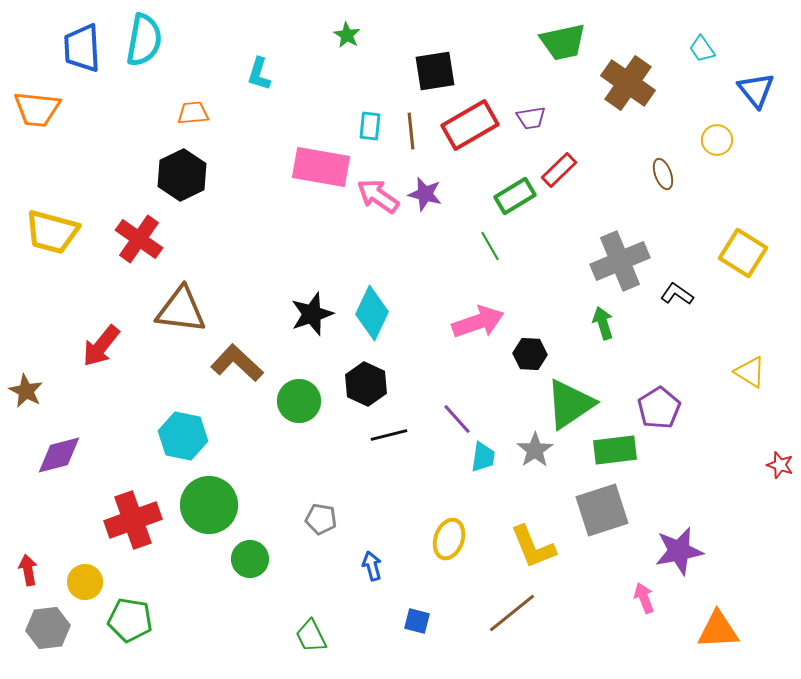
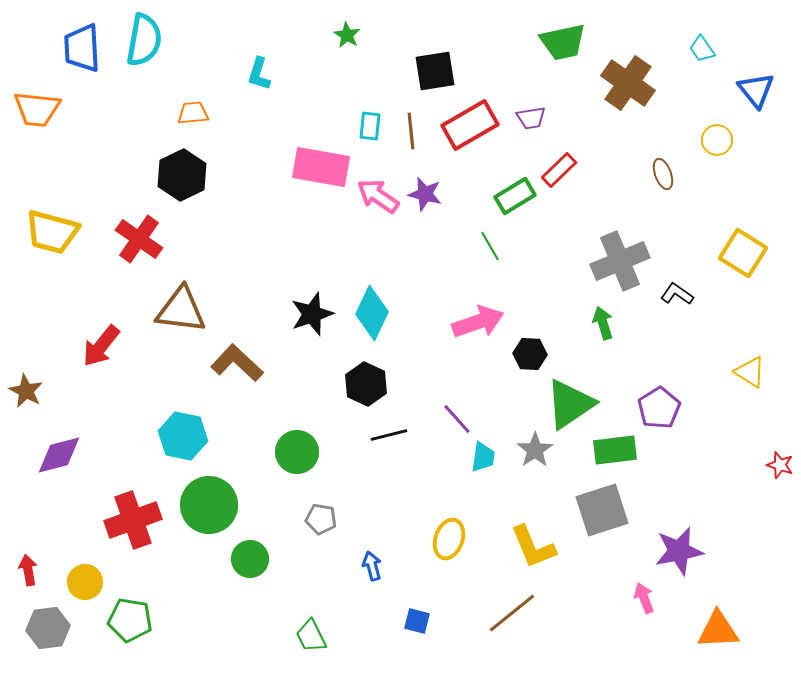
green circle at (299, 401): moved 2 px left, 51 px down
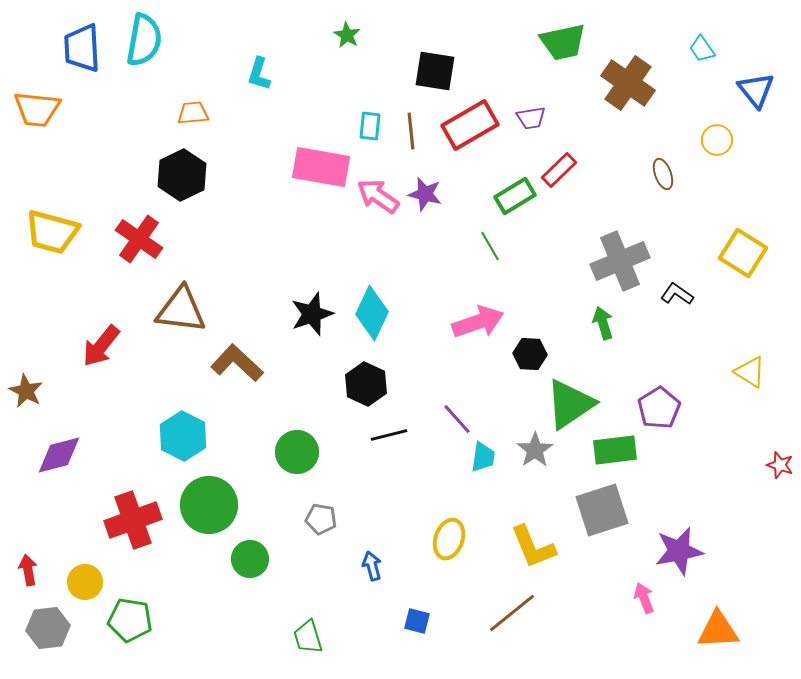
black square at (435, 71): rotated 18 degrees clockwise
cyan hexagon at (183, 436): rotated 15 degrees clockwise
green trapezoid at (311, 636): moved 3 px left, 1 px down; rotated 9 degrees clockwise
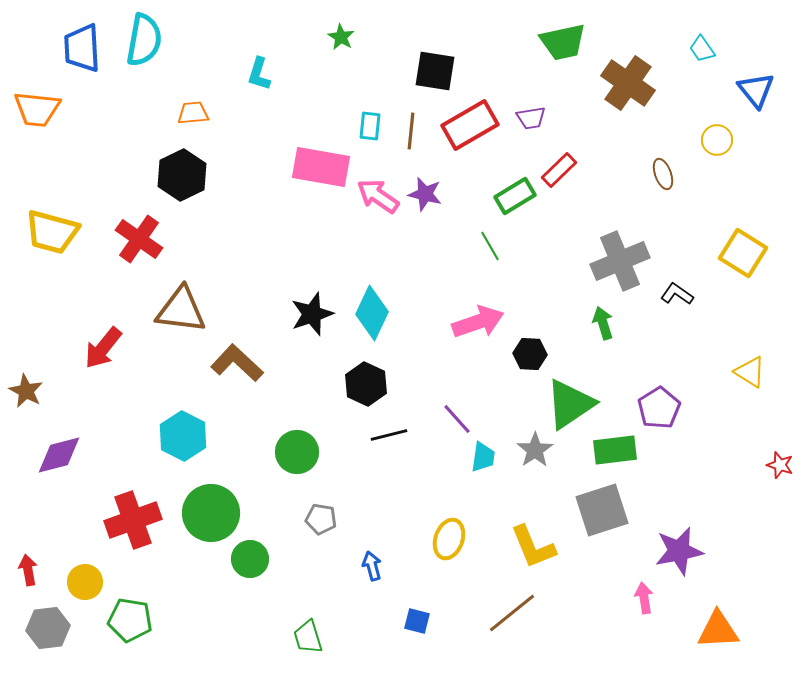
green star at (347, 35): moved 6 px left, 2 px down
brown line at (411, 131): rotated 12 degrees clockwise
red arrow at (101, 346): moved 2 px right, 2 px down
green circle at (209, 505): moved 2 px right, 8 px down
pink arrow at (644, 598): rotated 12 degrees clockwise
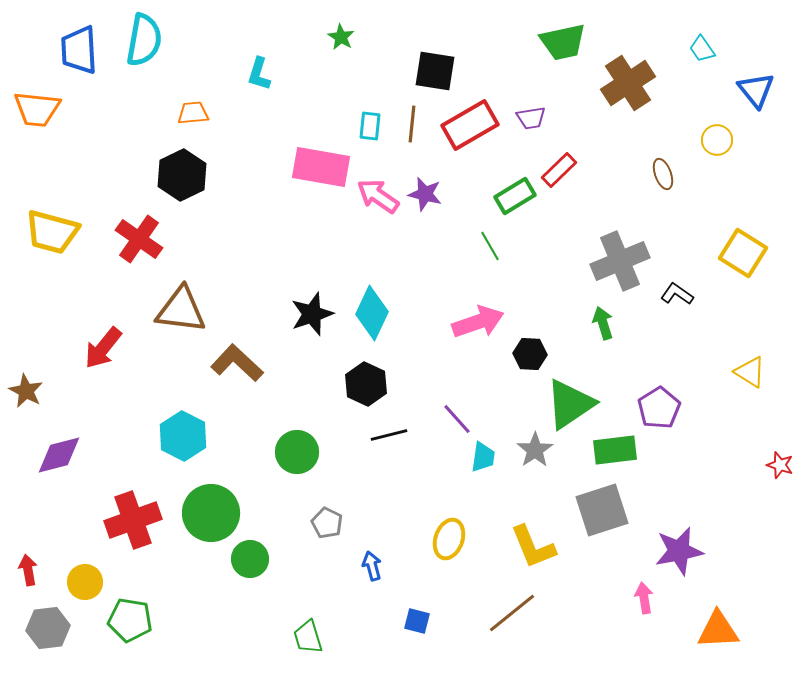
blue trapezoid at (82, 48): moved 3 px left, 2 px down
brown cross at (628, 83): rotated 22 degrees clockwise
brown line at (411, 131): moved 1 px right, 7 px up
gray pentagon at (321, 519): moved 6 px right, 4 px down; rotated 16 degrees clockwise
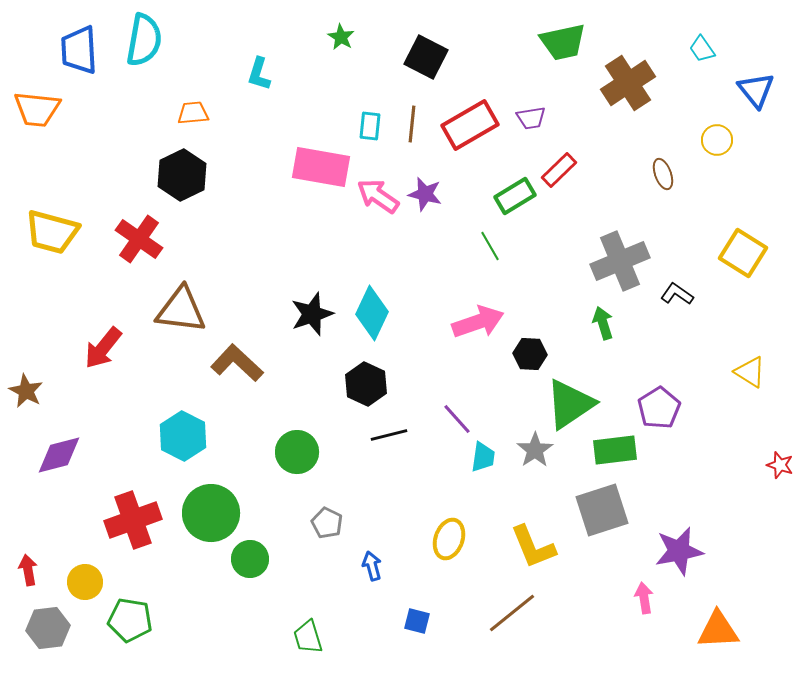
black square at (435, 71): moved 9 px left, 14 px up; rotated 18 degrees clockwise
